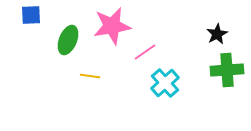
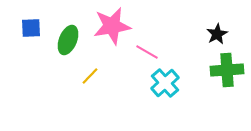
blue square: moved 13 px down
pink line: moved 2 px right; rotated 65 degrees clockwise
yellow line: rotated 54 degrees counterclockwise
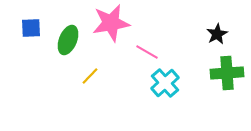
pink star: moved 1 px left, 3 px up
green cross: moved 3 px down
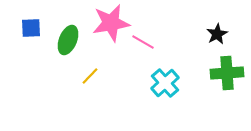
pink line: moved 4 px left, 10 px up
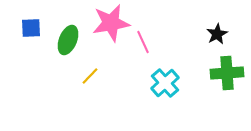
pink line: rotated 35 degrees clockwise
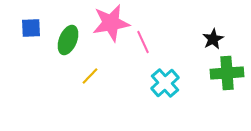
black star: moved 4 px left, 5 px down
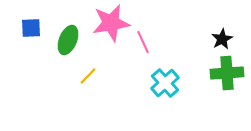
black star: moved 9 px right
yellow line: moved 2 px left
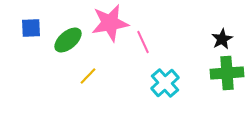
pink star: moved 1 px left
green ellipse: rotated 28 degrees clockwise
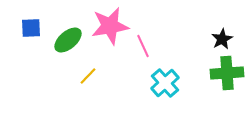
pink star: moved 3 px down
pink line: moved 4 px down
